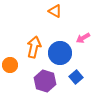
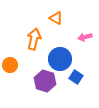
orange triangle: moved 1 px right, 7 px down
pink arrow: moved 2 px right, 1 px up; rotated 16 degrees clockwise
orange arrow: moved 8 px up
blue circle: moved 6 px down
blue square: rotated 16 degrees counterclockwise
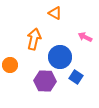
orange triangle: moved 1 px left, 5 px up
pink arrow: rotated 40 degrees clockwise
blue circle: moved 2 px up
purple hexagon: rotated 15 degrees counterclockwise
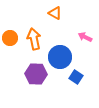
orange arrow: rotated 25 degrees counterclockwise
orange circle: moved 27 px up
purple hexagon: moved 9 px left, 7 px up
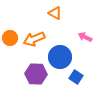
orange arrow: rotated 100 degrees counterclockwise
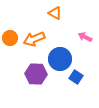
blue circle: moved 2 px down
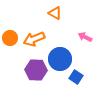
purple hexagon: moved 4 px up
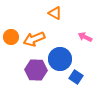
orange circle: moved 1 px right, 1 px up
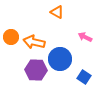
orange triangle: moved 2 px right, 1 px up
orange arrow: moved 3 px down; rotated 35 degrees clockwise
blue square: moved 8 px right
